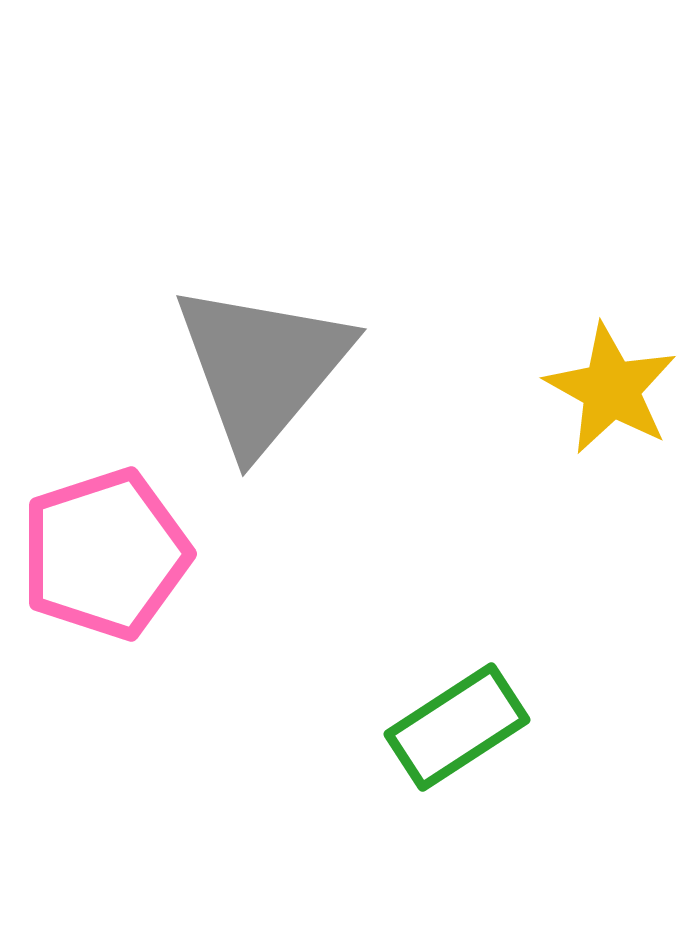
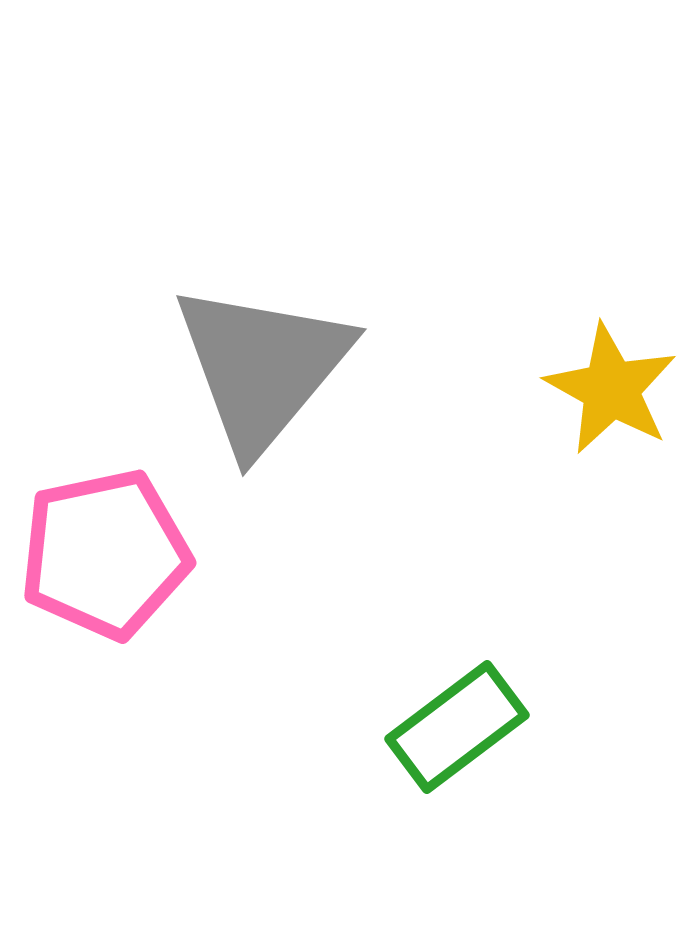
pink pentagon: rotated 6 degrees clockwise
green rectangle: rotated 4 degrees counterclockwise
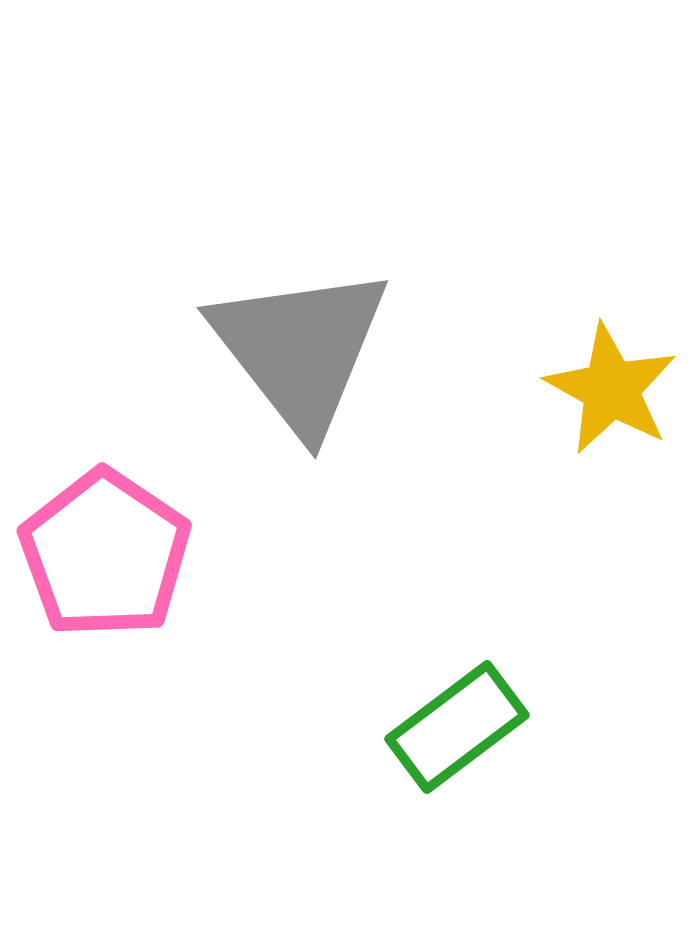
gray triangle: moved 38 px right, 18 px up; rotated 18 degrees counterclockwise
pink pentagon: rotated 26 degrees counterclockwise
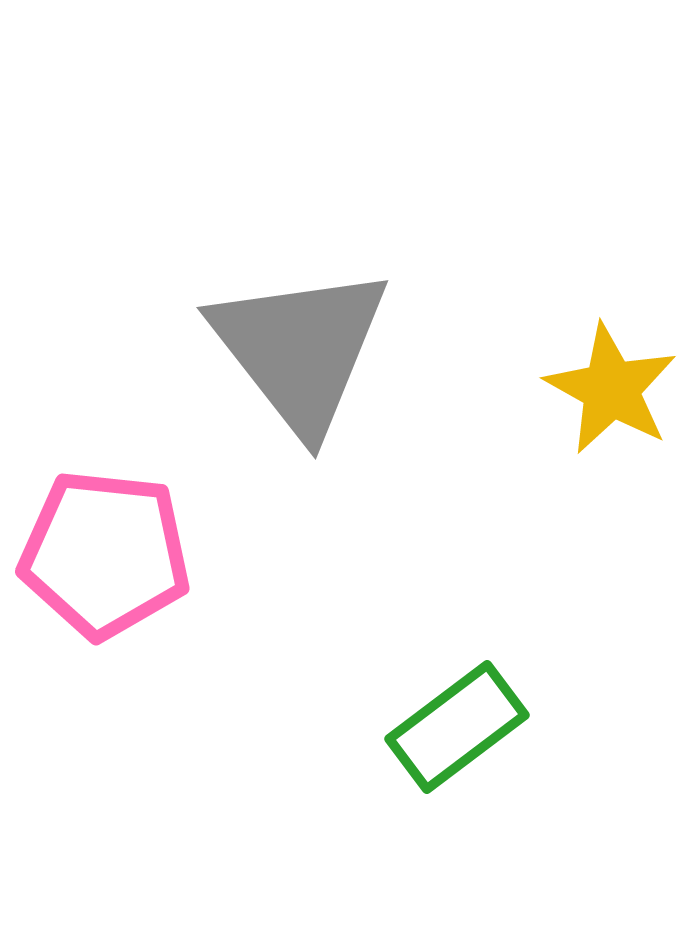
pink pentagon: rotated 28 degrees counterclockwise
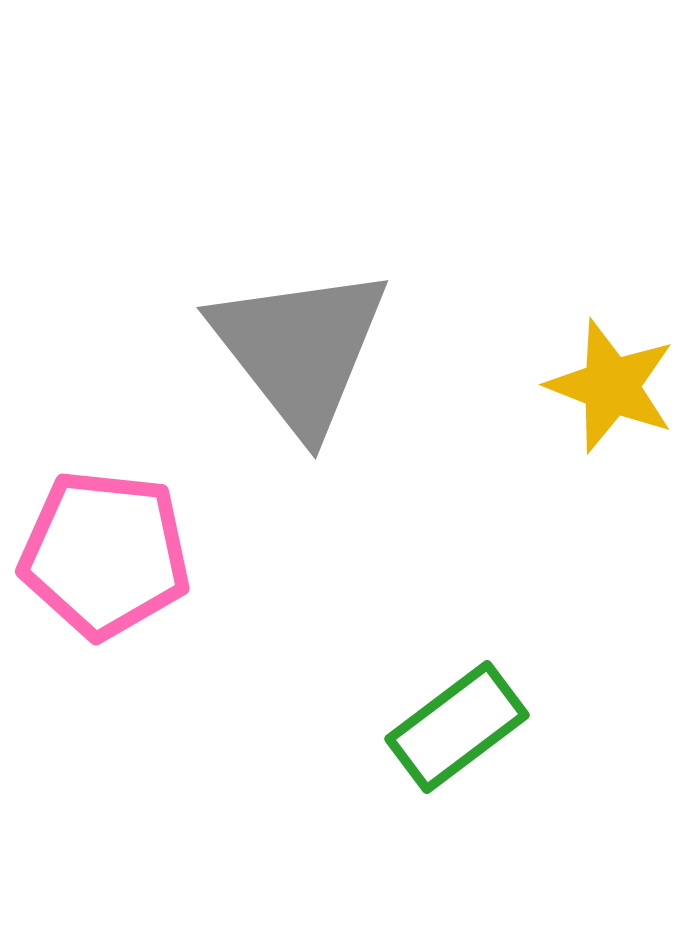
yellow star: moved 3 px up; rotated 8 degrees counterclockwise
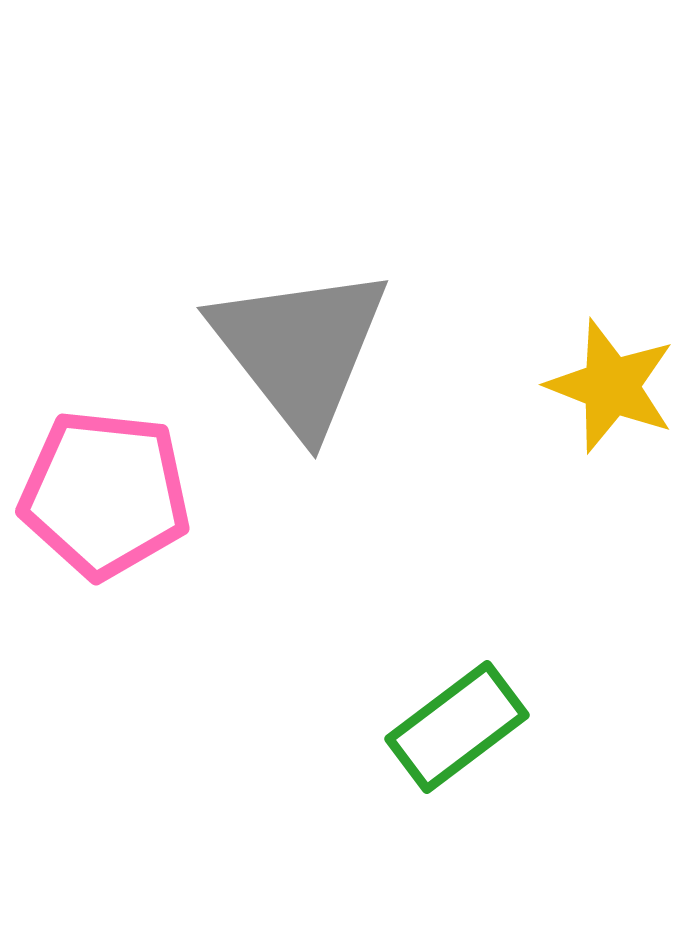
pink pentagon: moved 60 px up
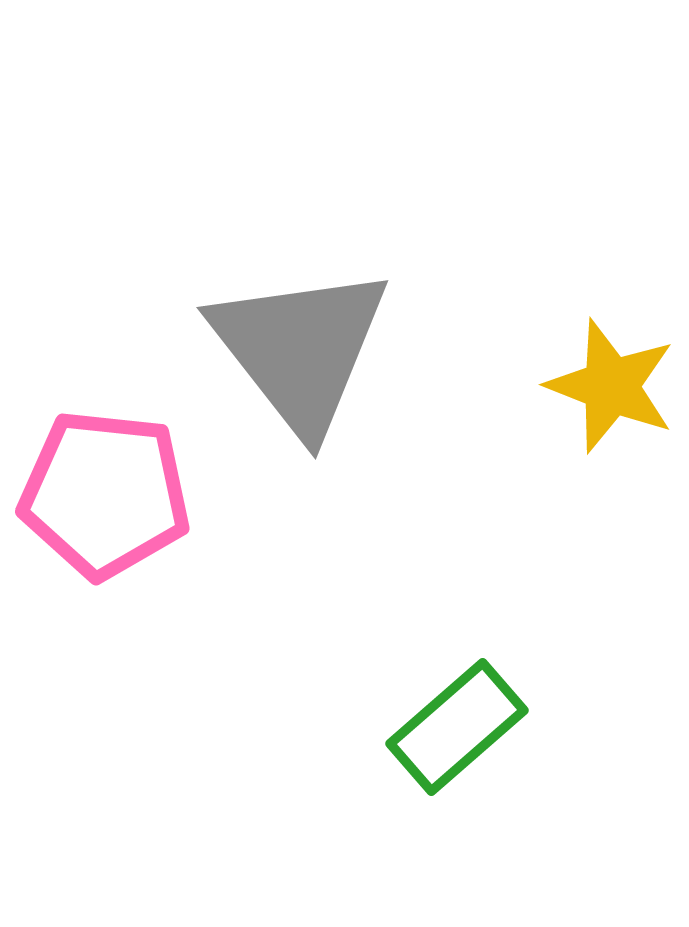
green rectangle: rotated 4 degrees counterclockwise
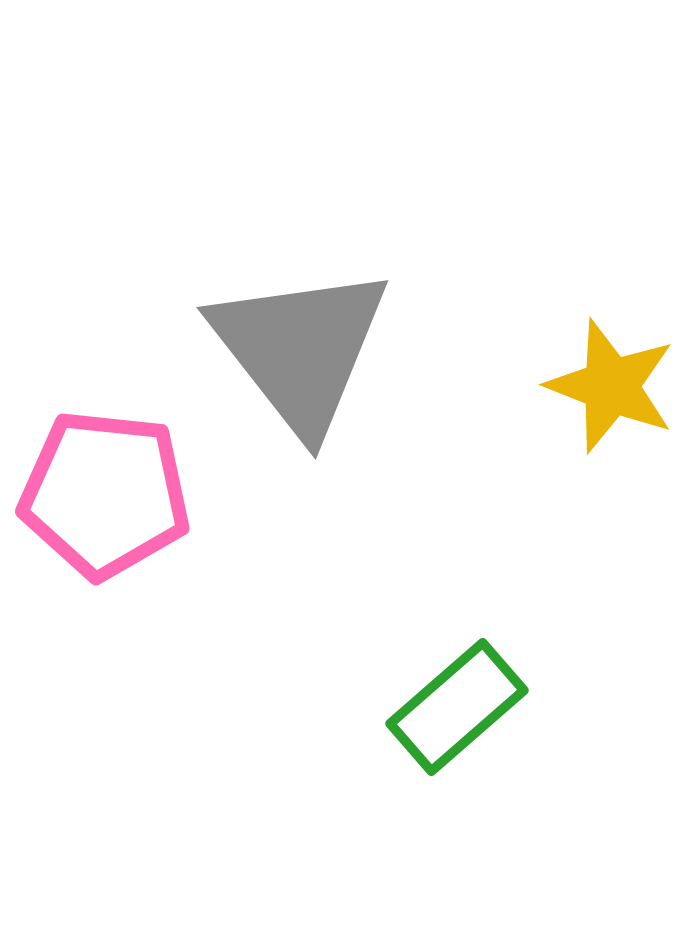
green rectangle: moved 20 px up
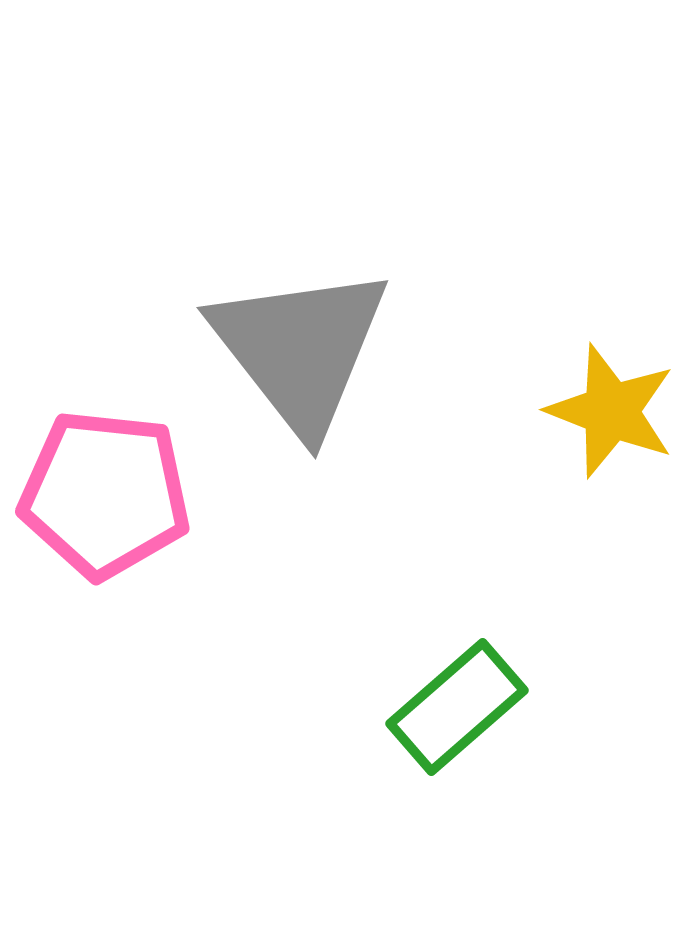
yellow star: moved 25 px down
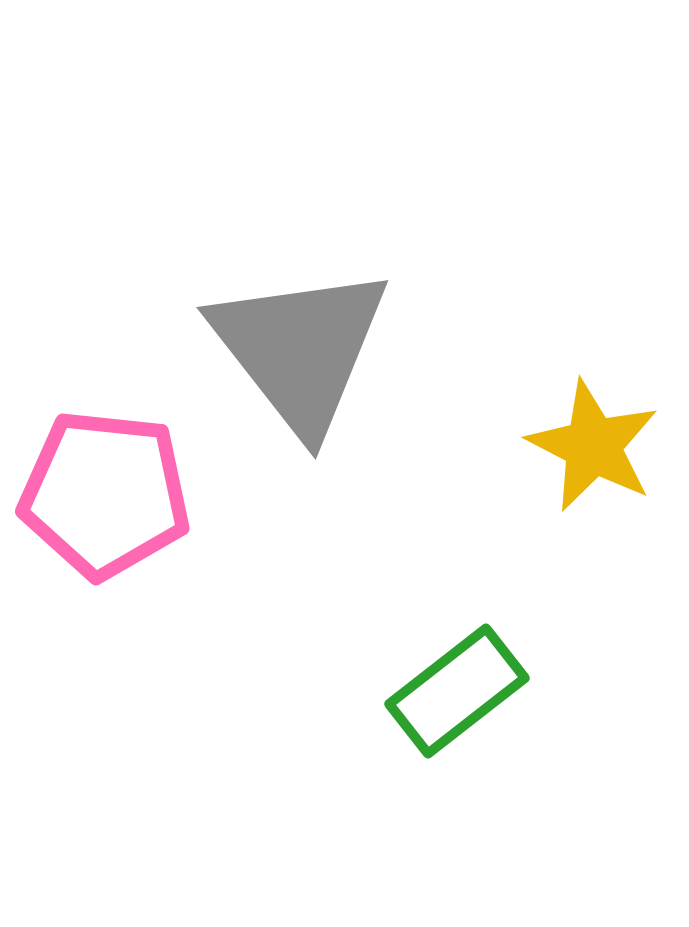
yellow star: moved 18 px left, 35 px down; rotated 6 degrees clockwise
green rectangle: moved 16 px up; rotated 3 degrees clockwise
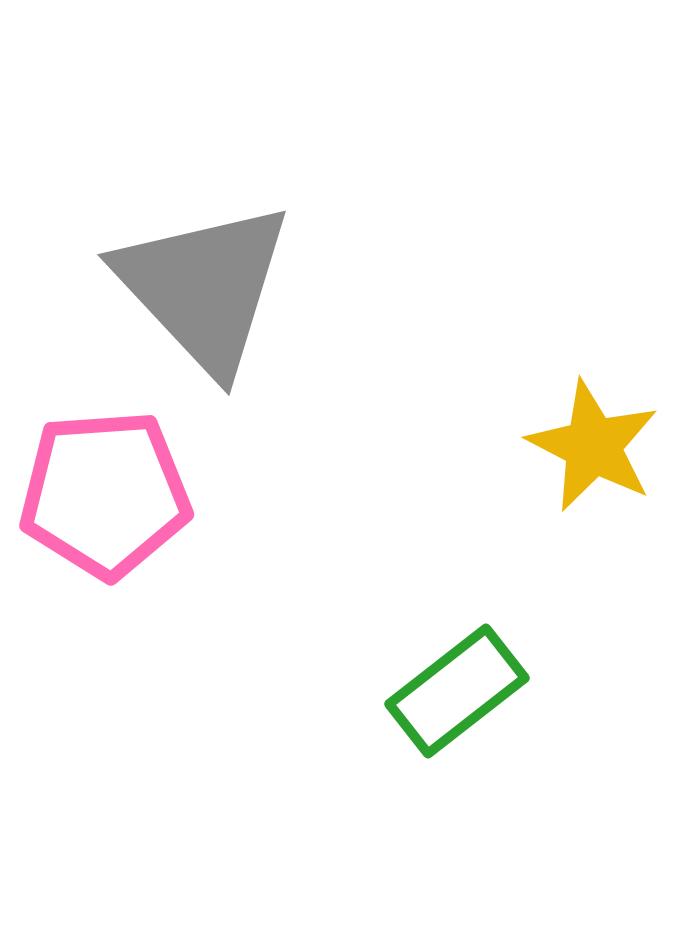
gray triangle: moved 96 px left, 62 px up; rotated 5 degrees counterclockwise
pink pentagon: rotated 10 degrees counterclockwise
